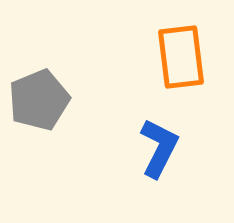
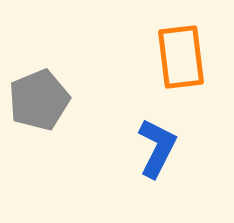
blue L-shape: moved 2 px left
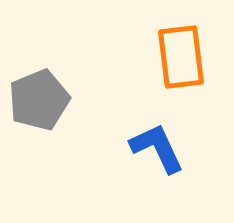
blue L-shape: rotated 52 degrees counterclockwise
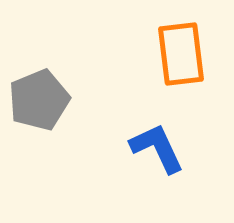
orange rectangle: moved 3 px up
